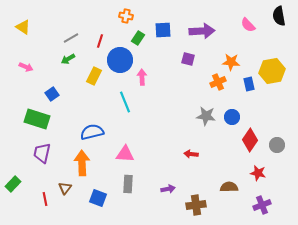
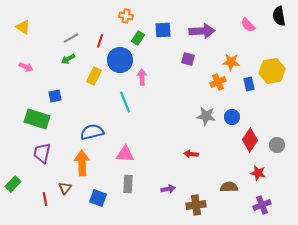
blue square at (52, 94): moved 3 px right, 2 px down; rotated 24 degrees clockwise
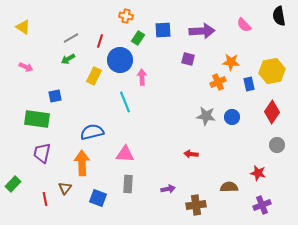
pink semicircle at (248, 25): moved 4 px left
green rectangle at (37, 119): rotated 10 degrees counterclockwise
red diamond at (250, 140): moved 22 px right, 28 px up
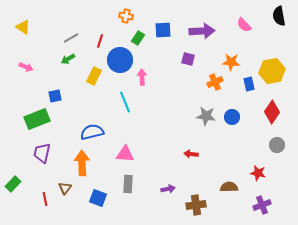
orange cross at (218, 82): moved 3 px left
green rectangle at (37, 119): rotated 30 degrees counterclockwise
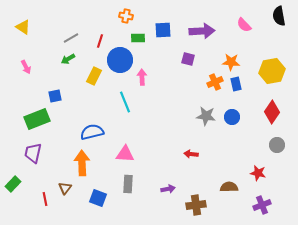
green rectangle at (138, 38): rotated 56 degrees clockwise
pink arrow at (26, 67): rotated 40 degrees clockwise
blue rectangle at (249, 84): moved 13 px left
purple trapezoid at (42, 153): moved 9 px left
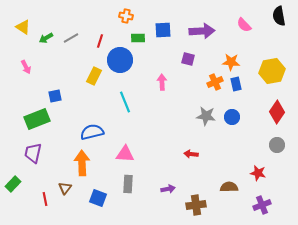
green arrow at (68, 59): moved 22 px left, 21 px up
pink arrow at (142, 77): moved 20 px right, 5 px down
red diamond at (272, 112): moved 5 px right
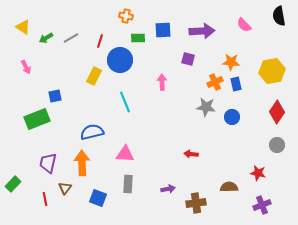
gray star at (206, 116): moved 9 px up
purple trapezoid at (33, 153): moved 15 px right, 10 px down
brown cross at (196, 205): moved 2 px up
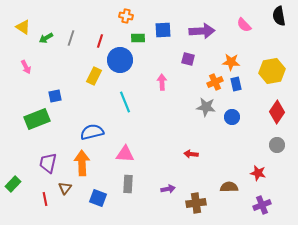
gray line at (71, 38): rotated 42 degrees counterclockwise
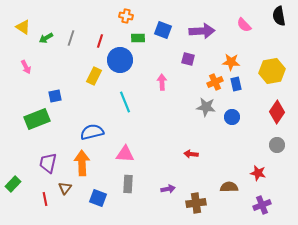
blue square at (163, 30): rotated 24 degrees clockwise
